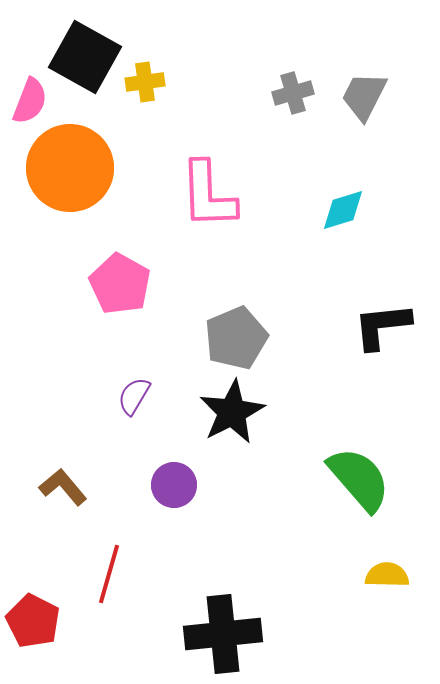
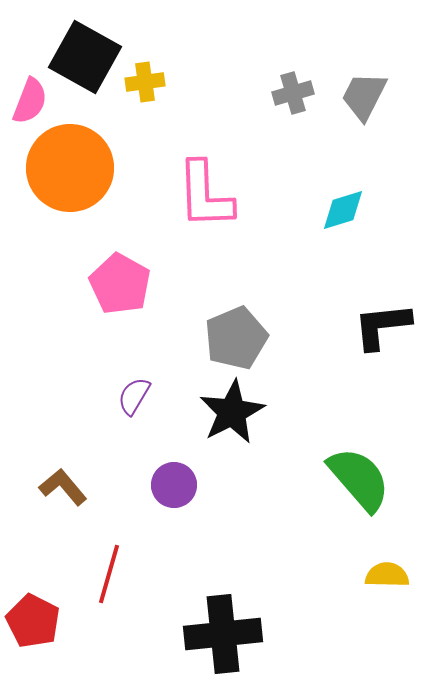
pink L-shape: moved 3 px left
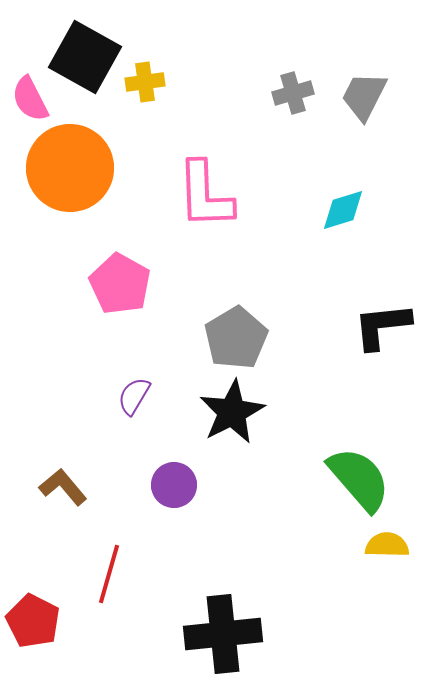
pink semicircle: moved 2 px up; rotated 132 degrees clockwise
gray pentagon: rotated 8 degrees counterclockwise
yellow semicircle: moved 30 px up
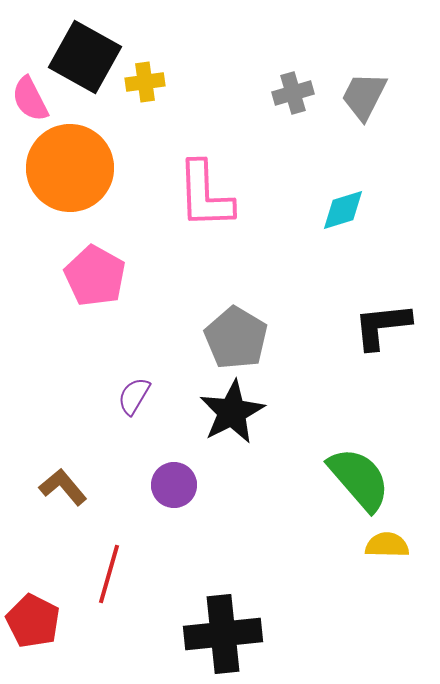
pink pentagon: moved 25 px left, 8 px up
gray pentagon: rotated 10 degrees counterclockwise
